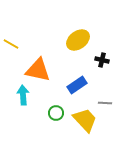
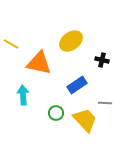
yellow ellipse: moved 7 px left, 1 px down
orange triangle: moved 1 px right, 7 px up
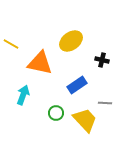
orange triangle: moved 1 px right
cyan arrow: rotated 24 degrees clockwise
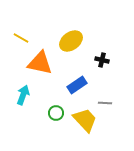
yellow line: moved 10 px right, 6 px up
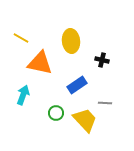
yellow ellipse: rotated 60 degrees counterclockwise
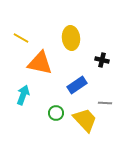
yellow ellipse: moved 3 px up
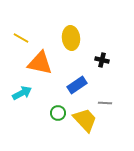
cyan arrow: moved 1 px left, 2 px up; rotated 42 degrees clockwise
green circle: moved 2 px right
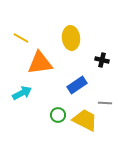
orange triangle: rotated 20 degrees counterclockwise
green circle: moved 2 px down
yellow trapezoid: rotated 20 degrees counterclockwise
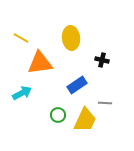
yellow trapezoid: rotated 88 degrees clockwise
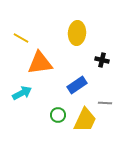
yellow ellipse: moved 6 px right, 5 px up; rotated 10 degrees clockwise
